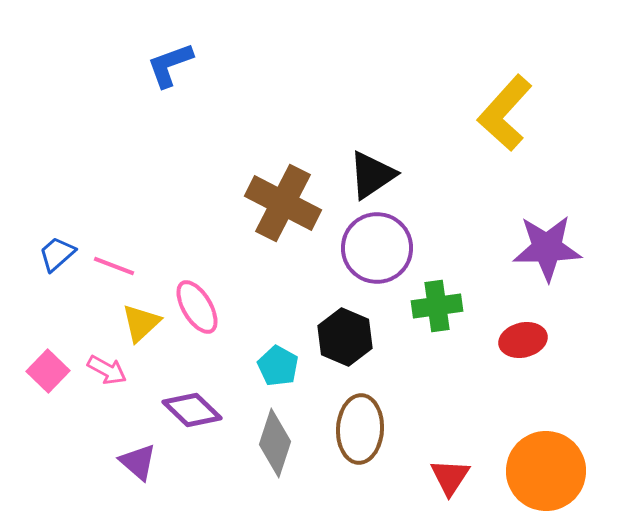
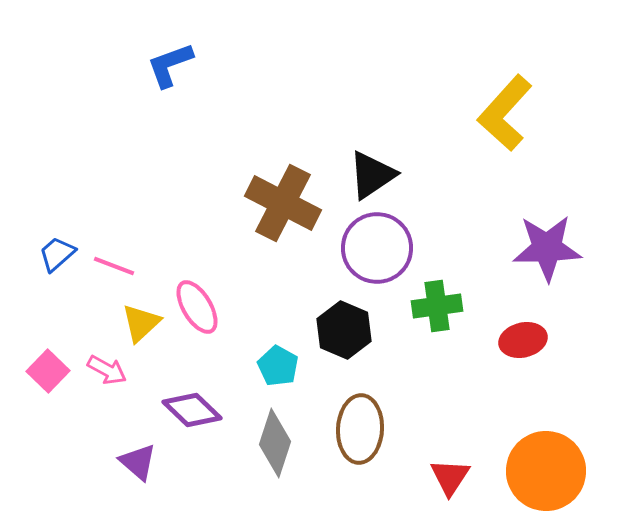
black hexagon: moved 1 px left, 7 px up
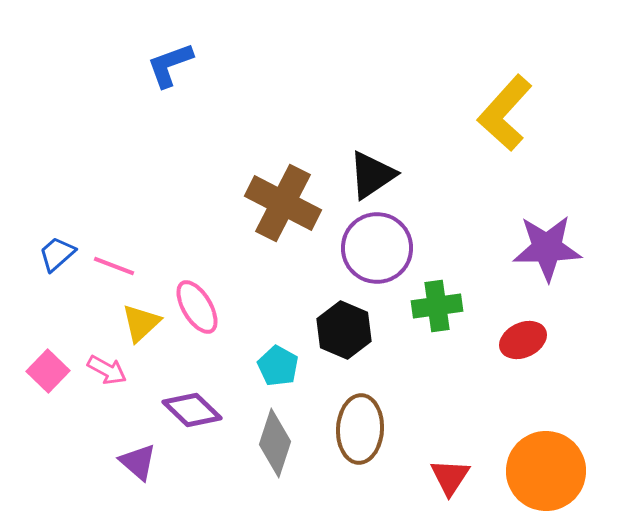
red ellipse: rotated 12 degrees counterclockwise
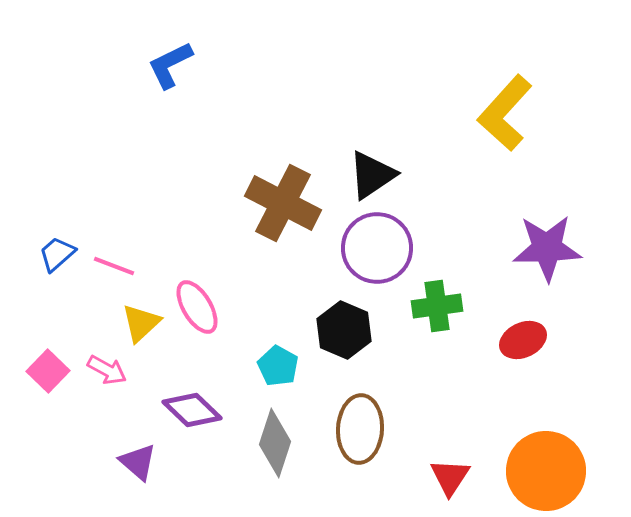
blue L-shape: rotated 6 degrees counterclockwise
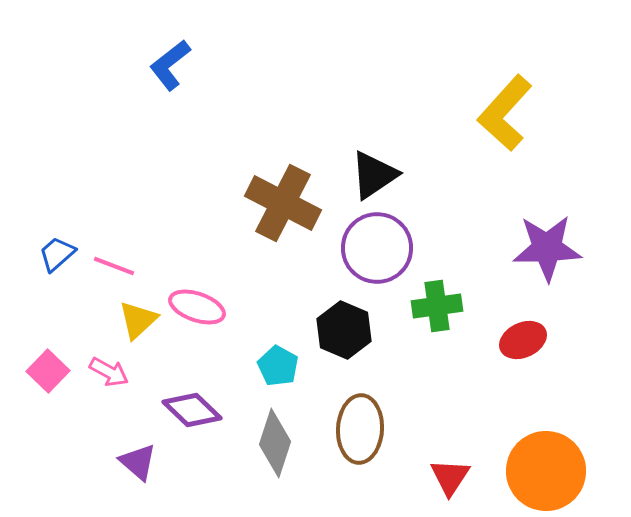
blue L-shape: rotated 12 degrees counterclockwise
black triangle: moved 2 px right
pink ellipse: rotated 40 degrees counterclockwise
yellow triangle: moved 3 px left, 3 px up
pink arrow: moved 2 px right, 2 px down
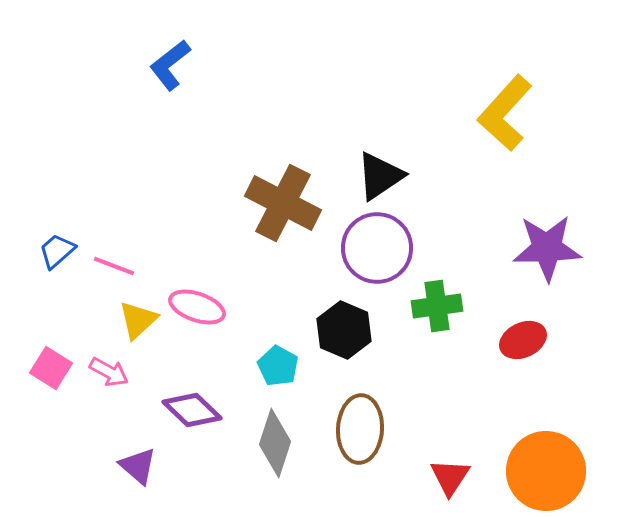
black triangle: moved 6 px right, 1 px down
blue trapezoid: moved 3 px up
pink square: moved 3 px right, 3 px up; rotated 12 degrees counterclockwise
purple triangle: moved 4 px down
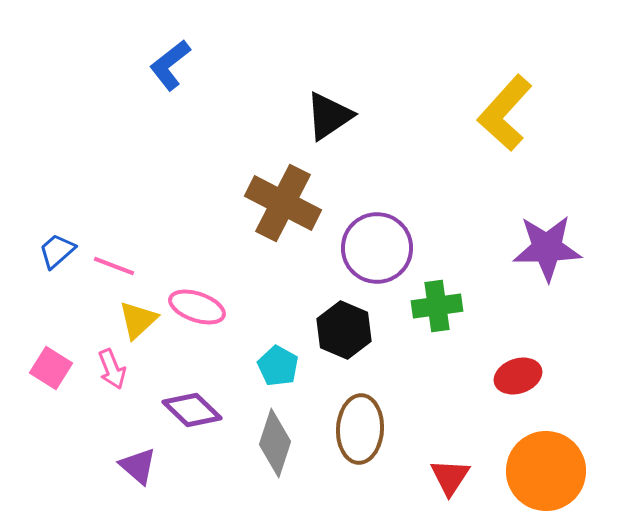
black triangle: moved 51 px left, 60 px up
red ellipse: moved 5 px left, 36 px down; rotated 6 degrees clockwise
pink arrow: moved 3 px right, 3 px up; rotated 39 degrees clockwise
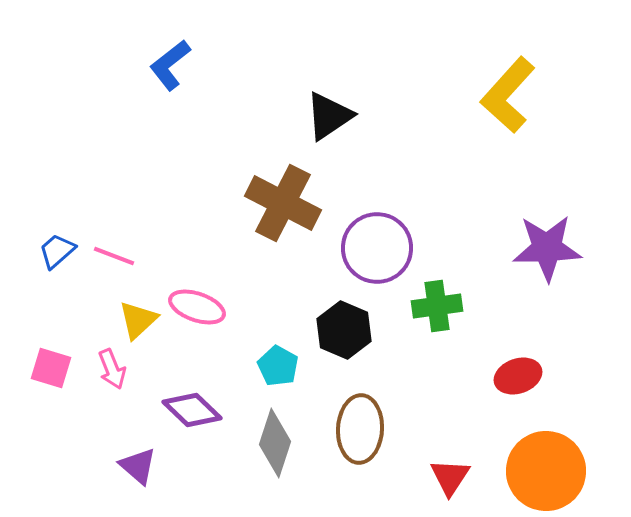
yellow L-shape: moved 3 px right, 18 px up
pink line: moved 10 px up
pink square: rotated 15 degrees counterclockwise
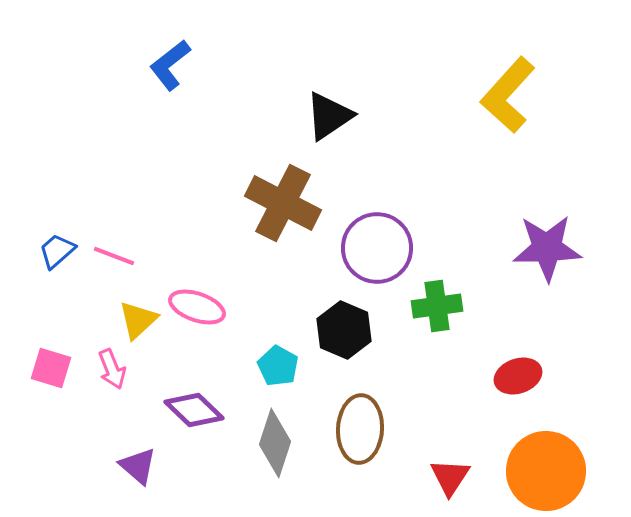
purple diamond: moved 2 px right
